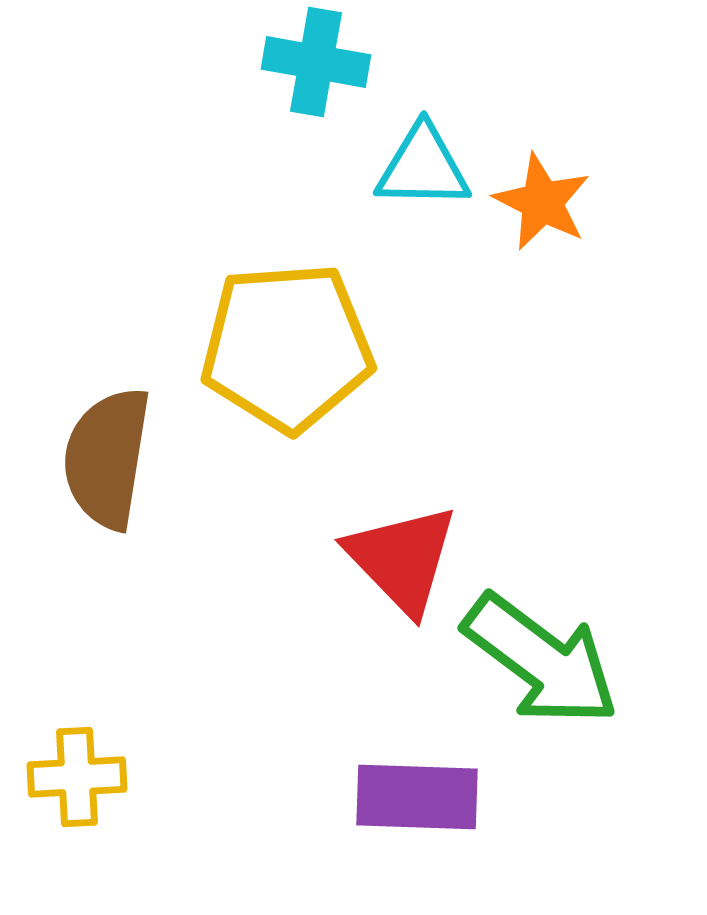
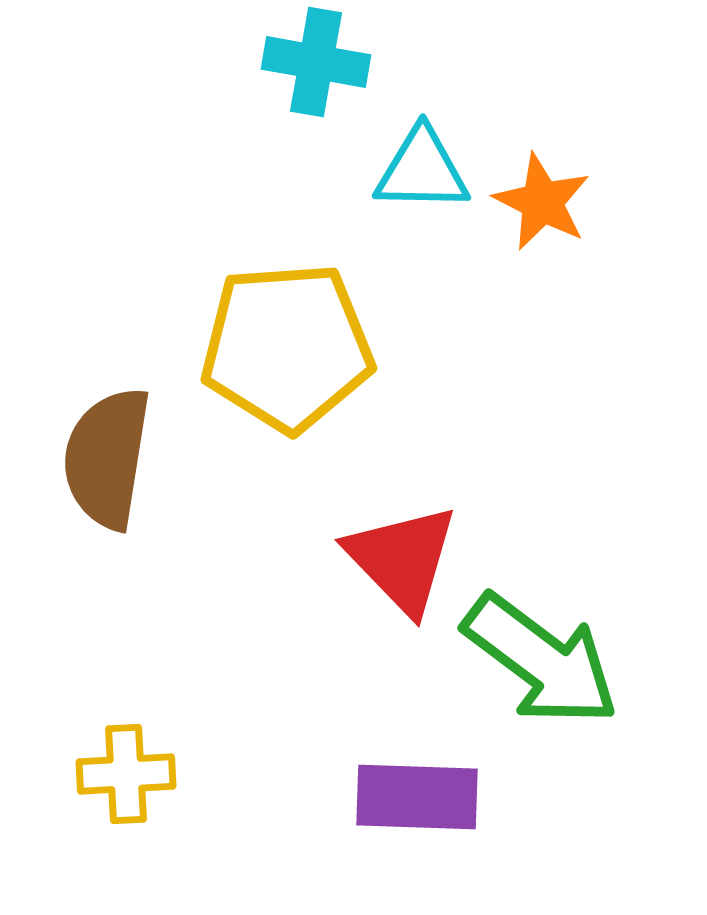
cyan triangle: moved 1 px left, 3 px down
yellow cross: moved 49 px right, 3 px up
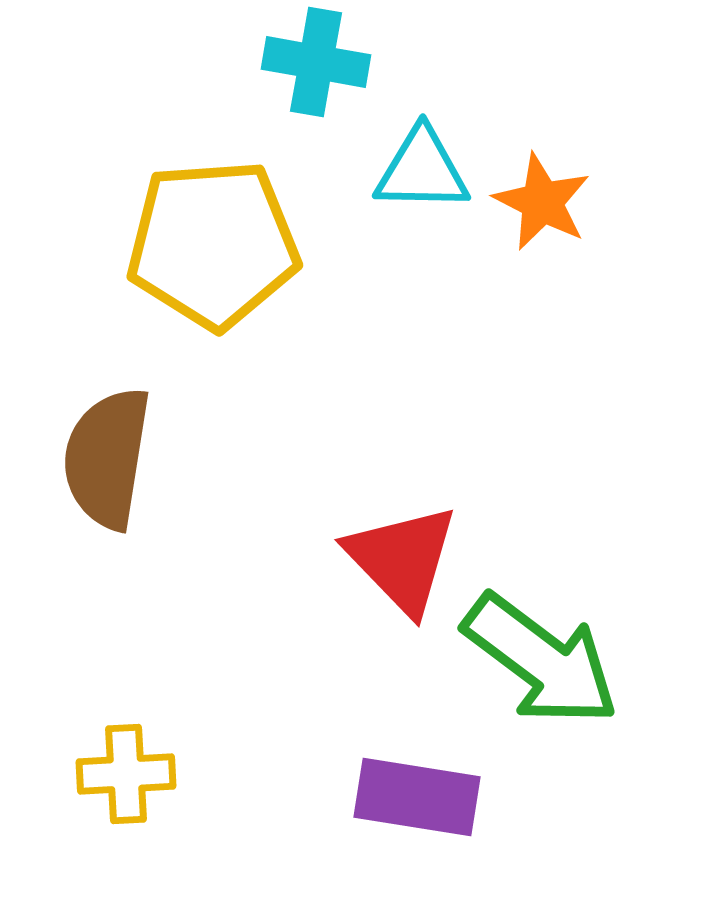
yellow pentagon: moved 74 px left, 103 px up
purple rectangle: rotated 7 degrees clockwise
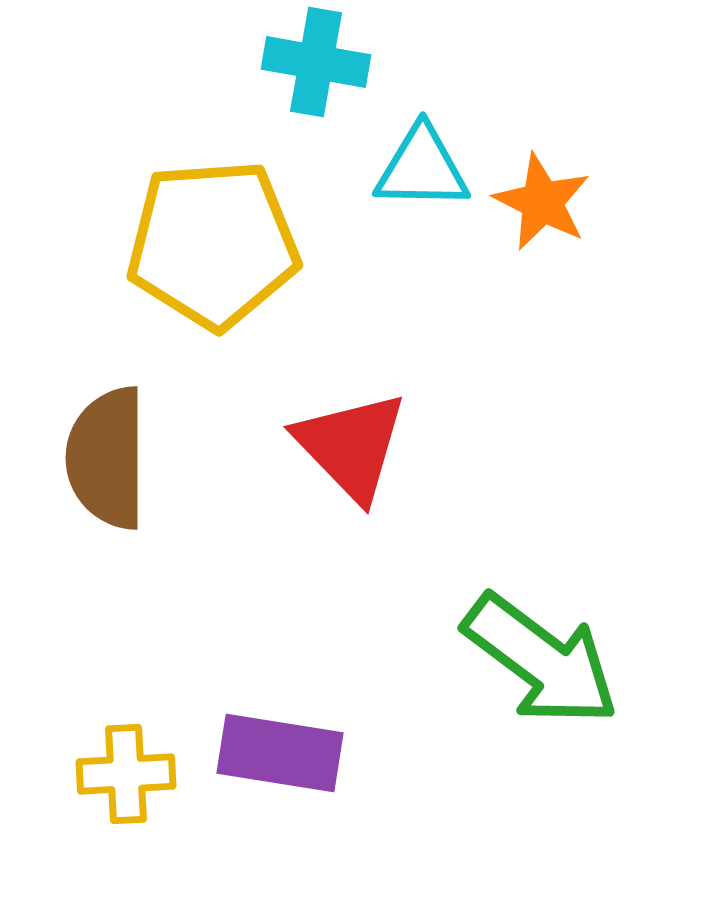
cyan triangle: moved 2 px up
brown semicircle: rotated 9 degrees counterclockwise
red triangle: moved 51 px left, 113 px up
purple rectangle: moved 137 px left, 44 px up
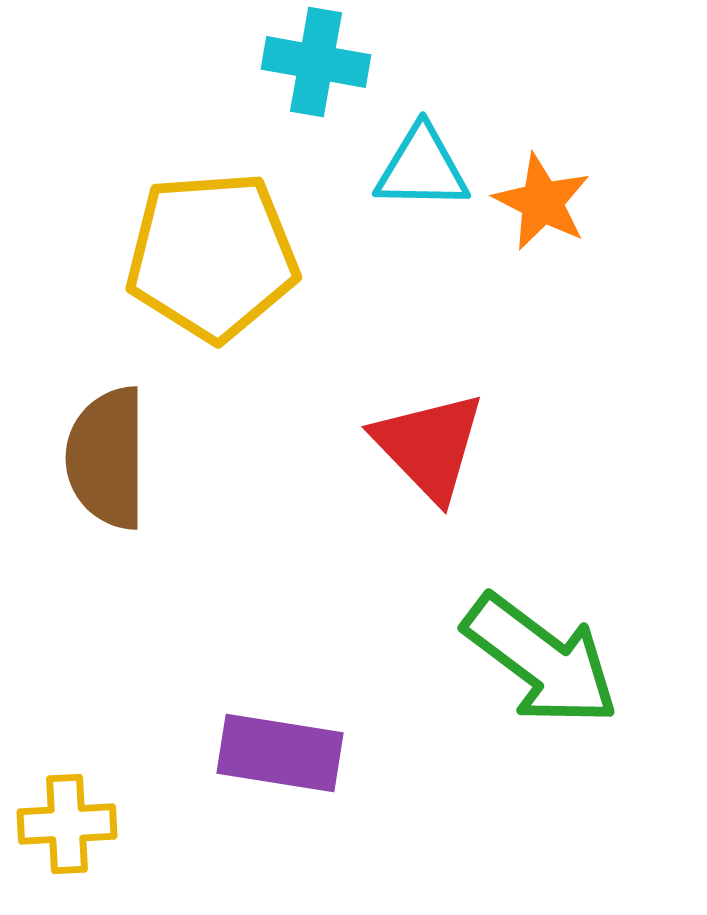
yellow pentagon: moved 1 px left, 12 px down
red triangle: moved 78 px right
yellow cross: moved 59 px left, 50 px down
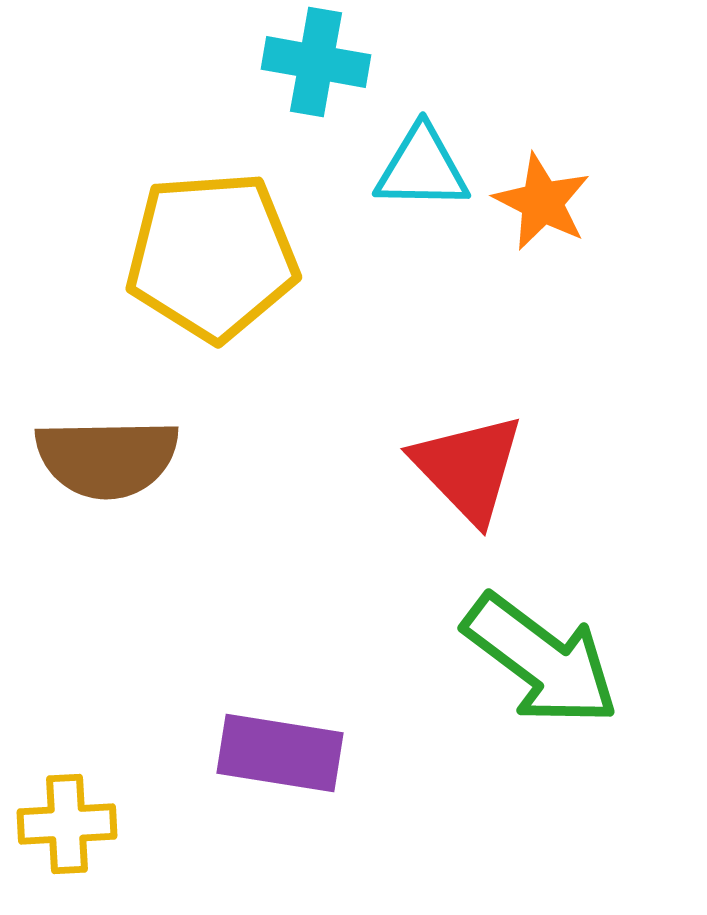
red triangle: moved 39 px right, 22 px down
brown semicircle: rotated 91 degrees counterclockwise
